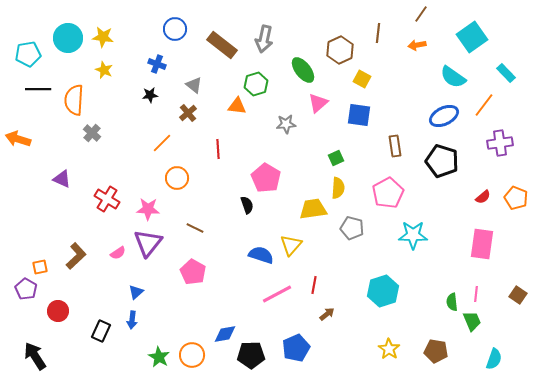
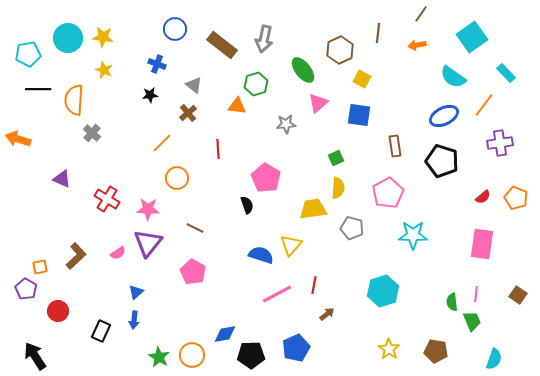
blue arrow at (132, 320): moved 2 px right
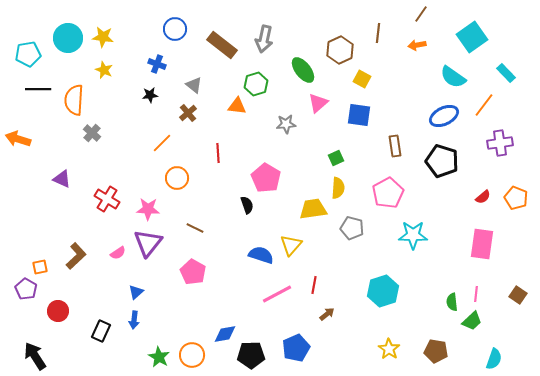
red line at (218, 149): moved 4 px down
green trapezoid at (472, 321): rotated 70 degrees clockwise
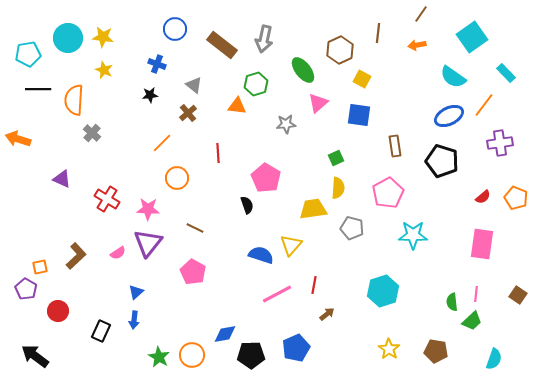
blue ellipse at (444, 116): moved 5 px right
black arrow at (35, 356): rotated 20 degrees counterclockwise
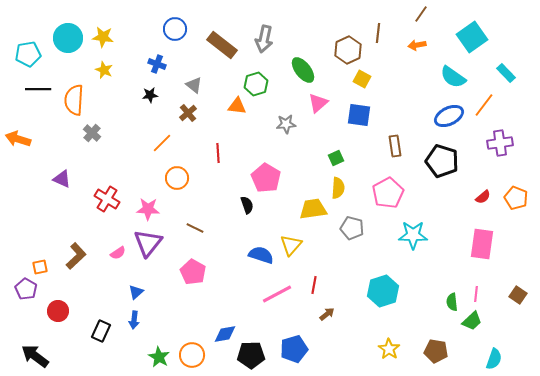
brown hexagon at (340, 50): moved 8 px right
blue pentagon at (296, 348): moved 2 px left, 1 px down; rotated 8 degrees clockwise
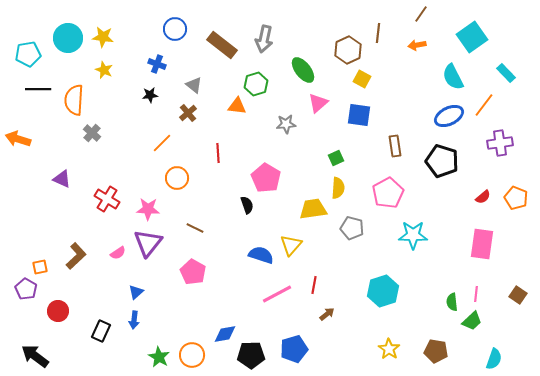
cyan semicircle at (453, 77): rotated 28 degrees clockwise
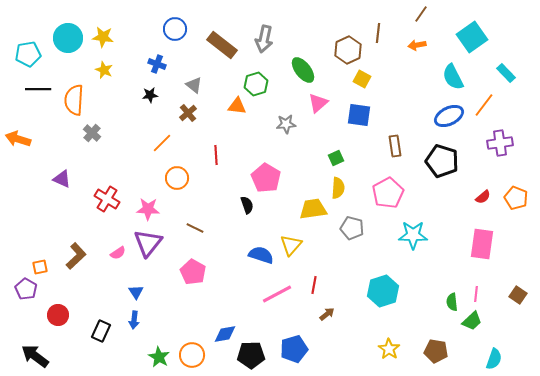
red line at (218, 153): moved 2 px left, 2 px down
blue triangle at (136, 292): rotated 21 degrees counterclockwise
red circle at (58, 311): moved 4 px down
